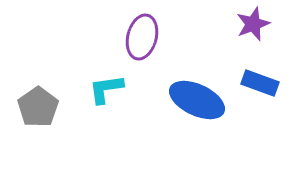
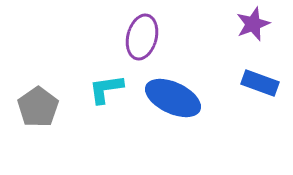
blue ellipse: moved 24 px left, 2 px up
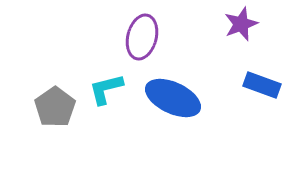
purple star: moved 12 px left
blue rectangle: moved 2 px right, 2 px down
cyan L-shape: rotated 6 degrees counterclockwise
gray pentagon: moved 17 px right
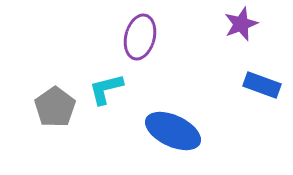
purple ellipse: moved 2 px left
blue ellipse: moved 33 px down
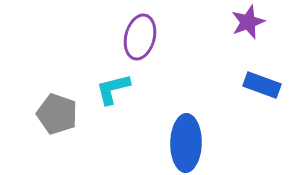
purple star: moved 7 px right, 2 px up
cyan L-shape: moved 7 px right
gray pentagon: moved 2 px right, 7 px down; rotated 18 degrees counterclockwise
blue ellipse: moved 13 px right, 12 px down; rotated 66 degrees clockwise
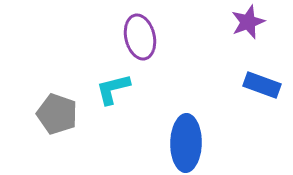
purple ellipse: rotated 27 degrees counterclockwise
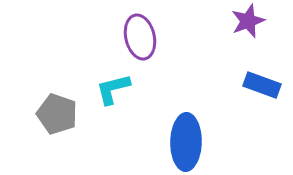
purple star: moved 1 px up
blue ellipse: moved 1 px up
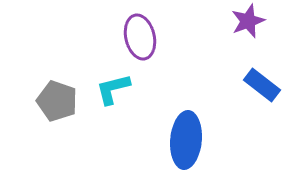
blue rectangle: rotated 18 degrees clockwise
gray pentagon: moved 13 px up
blue ellipse: moved 2 px up; rotated 4 degrees clockwise
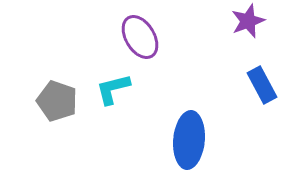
purple ellipse: rotated 18 degrees counterclockwise
blue rectangle: rotated 24 degrees clockwise
blue ellipse: moved 3 px right
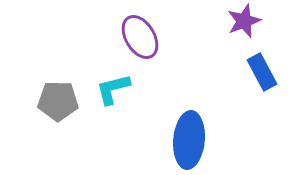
purple star: moved 4 px left
blue rectangle: moved 13 px up
gray pentagon: moved 1 px right; rotated 18 degrees counterclockwise
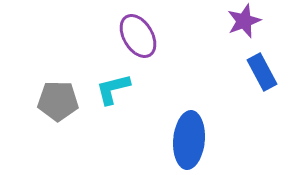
purple ellipse: moved 2 px left, 1 px up
